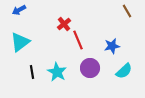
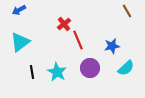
cyan semicircle: moved 2 px right, 3 px up
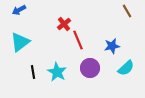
black line: moved 1 px right
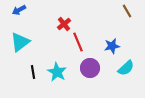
red line: moved 2 px down
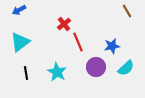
purple circle: moved 6 px right, 1 px up
black line: moved 7 px left, 1 px down
